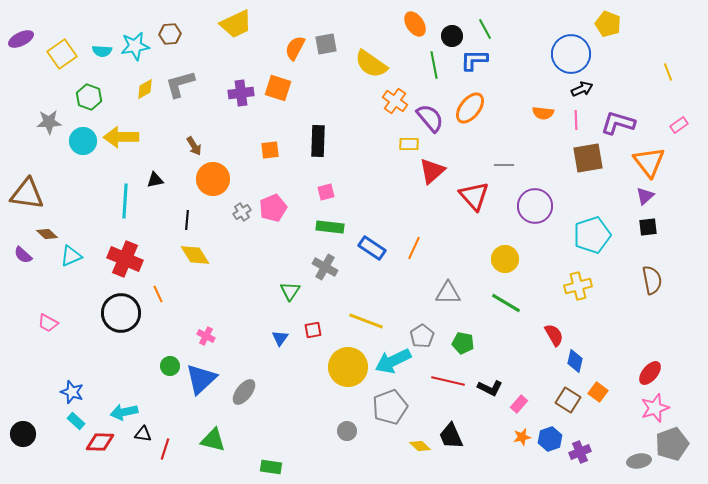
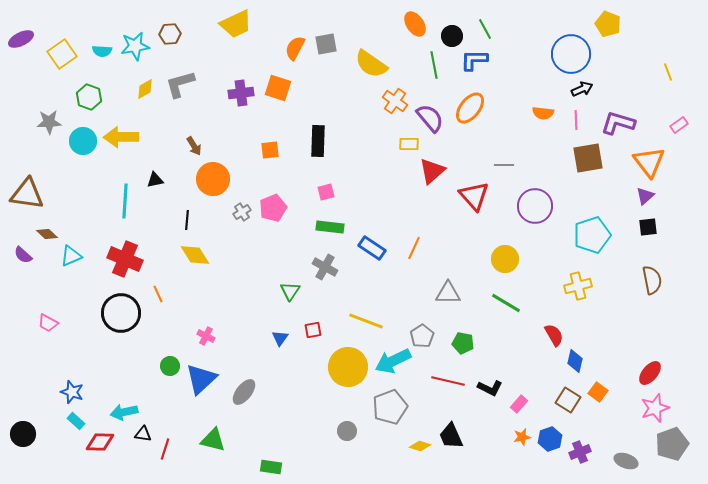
yellow diamond at (420, 446): rotated 25 degrees counterclockwise
gray ellipse at (639, 461): moved 13 px left; rotated 30 degrees clockwise
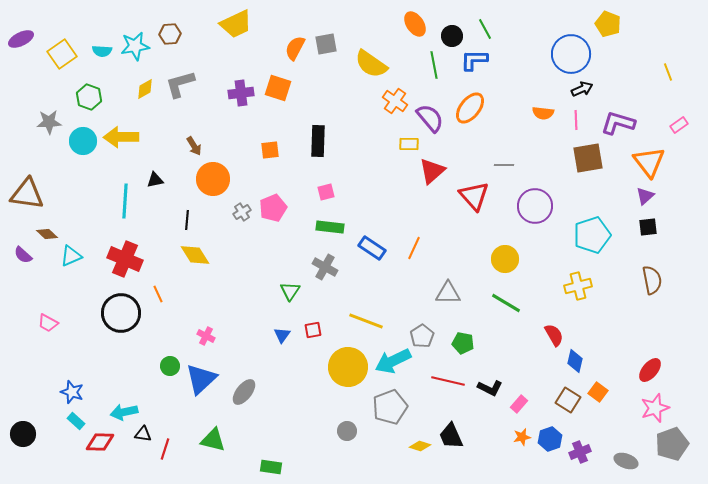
blue triangle at (280, 338): moved 2 px right, 3 px up
red ellipse at (650, 373): moved 3 px up
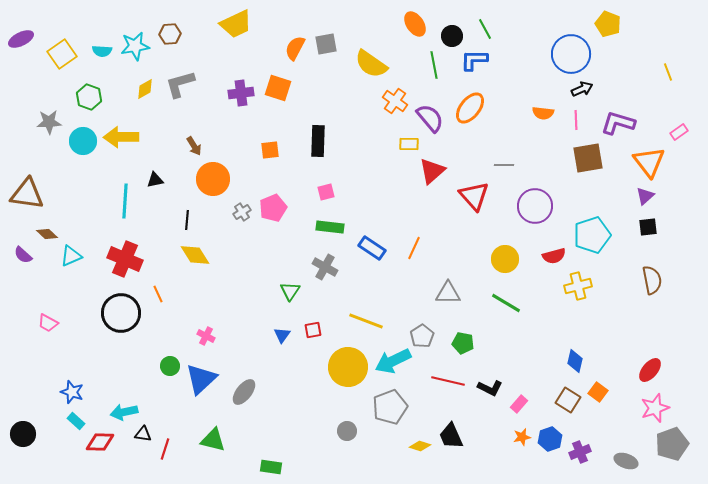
pink rectangle at (679, 125): moved 7 px down
red semicircle at (554, 335): moved 79 px up; rotated 105 degrees clockwise
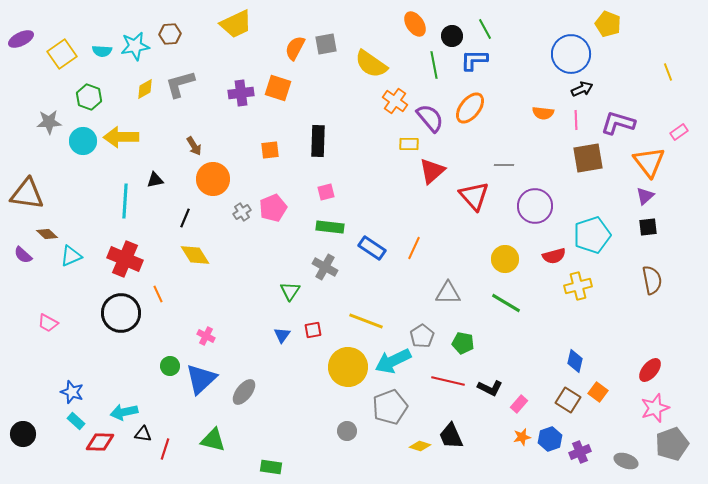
black line at (187, 220): moved 2 px left, 2 px up; rotated 18 degrees clockwise
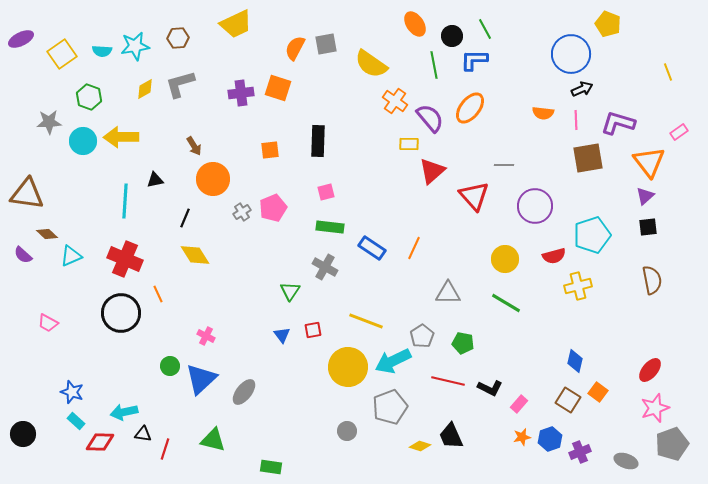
brown hexagon at (170, 34): moved 8 px right, 4 px down
blue triangle at (282, 335): rotated 12 degrees counterclockwise
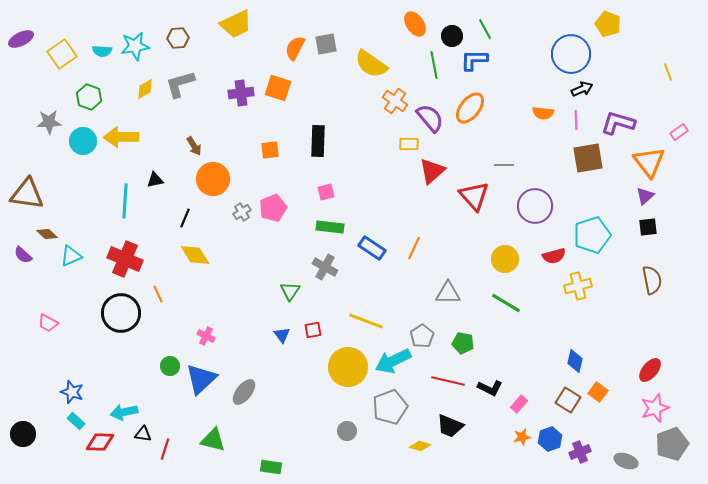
black trapezoid at (451, 436): moved 1 px left, 10 px up; rotated 44 degrees counterclockwise
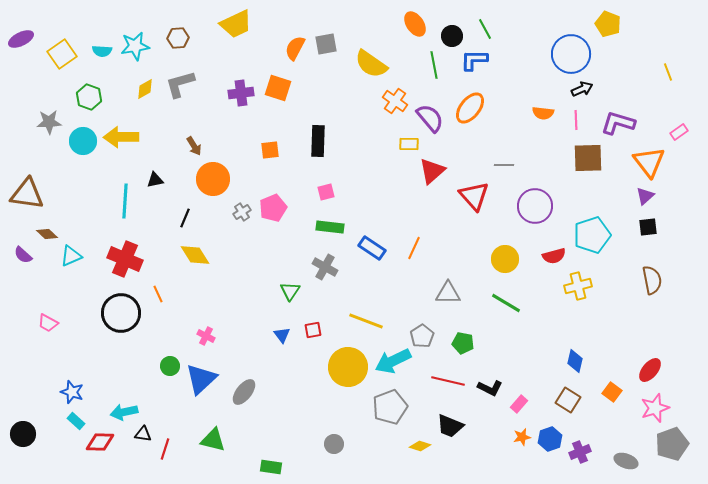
brown square at (588, 158): rotated 8 degrees clockwise
orange square at (598, 392): moved 14 px right
gray circle at (347, 431): moved 13 px left, 13 px down
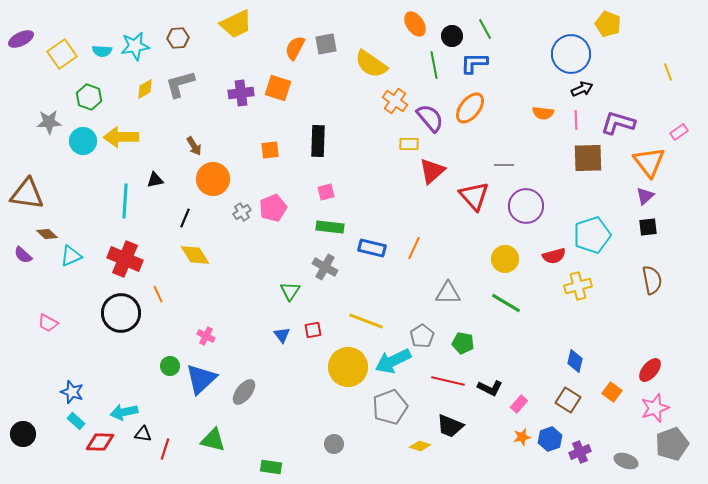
blue L-shape at (474, 60): moved 3 px down
purple circle at (535, 206): moved 9 px left
blue rectangle at (372, 248): rotated 20 degrees counterclockwise
